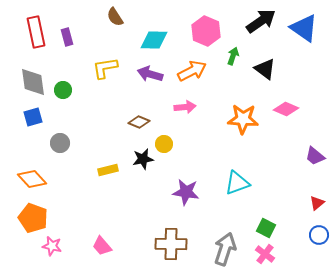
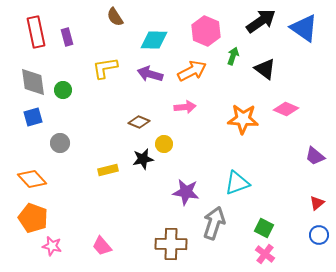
green square: moved 2 px left
gray arrow: moved 11 px left, 26 px up
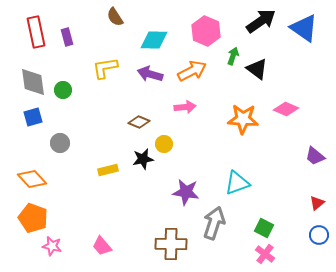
black triangle: moved 8 px left
